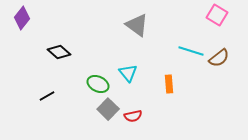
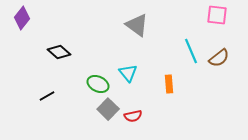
pink square: rotated 25 degrees counterclockwise
cyan line: rotated 50 degrees clockwise
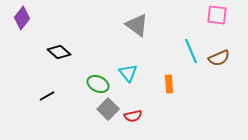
brown semicircle: rotated 15 degrees clockwise
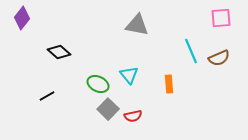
pink square: moved 4 px right, 3 px down; rotated 10 degrees counterclockwise
gray triangle: rotated 25 degrees counterclockwise
cyan triangle: moved 1 px right, 2 px down
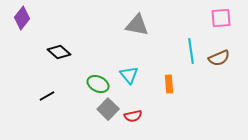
cyan line: rotated 15 degrees clockwise
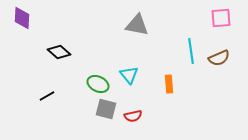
purple diamond: rotated 35 degrees counterclockwise
gray square: moved 2 px left; rotated 30 degrees counterclockwise
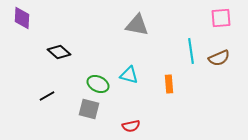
cyan triangle: rotated 36 degrees counterclockwise
gray square: moved 17 px left
red semicircle: moved 2 px left, 10 px down
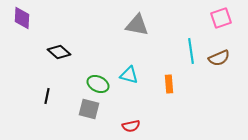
pink square: rotated 15 degrees counterclockwise
black line: rotated 49 degrees counterclockwise
